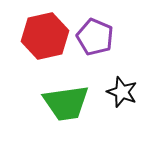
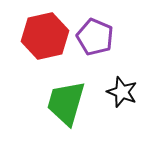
green trapezoid: rotated 114 degrees clockwise
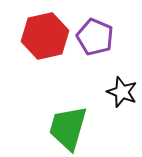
green trapezoid: moved 2 px right, 25 px down
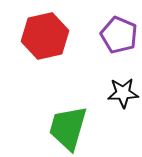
purple pentagon: moved 24 px right, 2 px up
black star: moved 1 px right, 1 px down; rotated 24 degrees counterclockwise
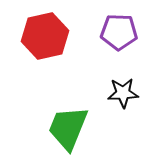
purple pentagon: moved 3 px up; rotated 21 degrees counterclockwise
green trapezoid: rotated 6 degrees clockwise
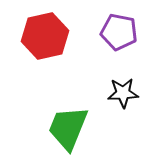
purple pentagon: rotated 9 degrees clockwise
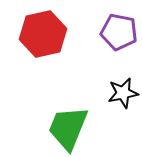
red hexagon: moved 2 px left, 2 px up
black star: rotated 8 degrees counterclockwise
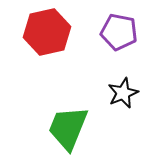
red hexagon: moved 4 px right, 2 px up
black star: rotated 12 degrees counterclockwise
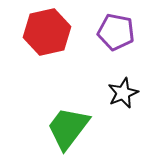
purple pentagon: moved 3 px left
green trapezoid: rotated 15 degrees clockwise
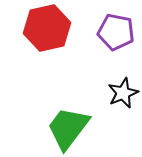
red hexagon: moved 4 px up
